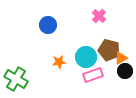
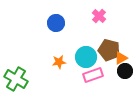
blue circle: moved 8 px right, 2 px up
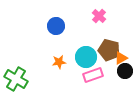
blue circle: moved 3 px down
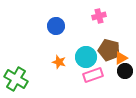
pink cross: rotated 32 degrees clockwise
orange star: rotated 24 degrees clockwise
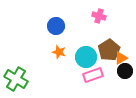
pink cross: rotated 32 degrees clockwise
brown pentagon: rotated 25 degrees clockwise
orange star: moved 10 px up
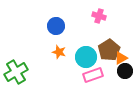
green cross: moved 7 px up; rotated 30 degrees clockwise
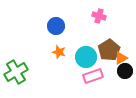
pink rectangle: moved 1 px down
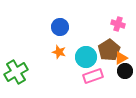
pink cross: moved 19 px right, 8 px down
blue circle: moved 4 px right, 1 px down
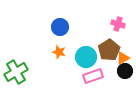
orange triangle: moved 2 px right
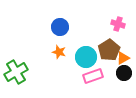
black circle: moved 1 px left, 2 px down
